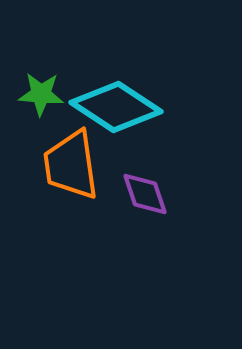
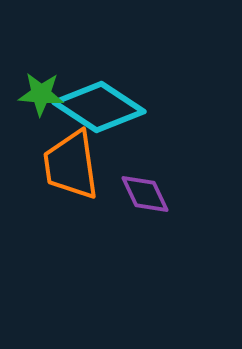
cyan diamond: moved 17 px left
purple diamond: rotated 6 degrees counterclockwise
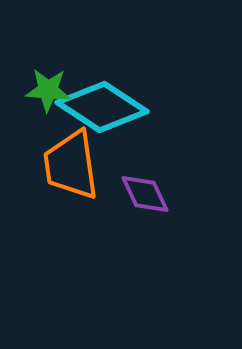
green star: moved 7 px right, 4 px up
cyan diamond: moved 3 px right
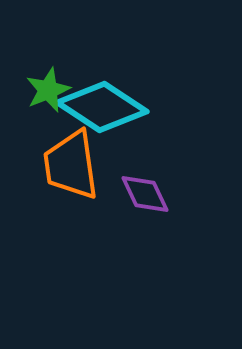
green star: rotated 27 degrees counterclockwise
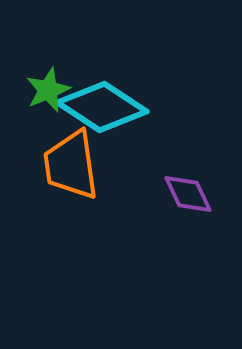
purple diamond: moved 43 px right
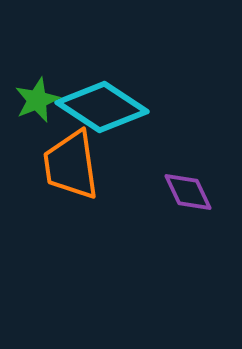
green star: moved 11 px left, 10 px down
purple diamond: moved 2 px up
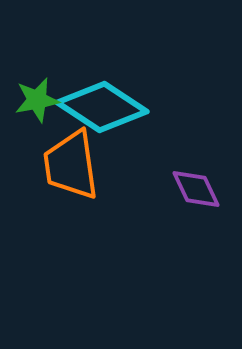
green star: rotated 12 degrees clockwise
purple diamond: moved 8 px right, 3 px up
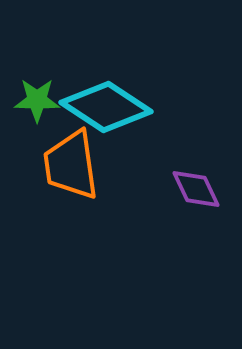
green star: rotated 12 degrees clockwise
cyan diamond: moved 4 px right
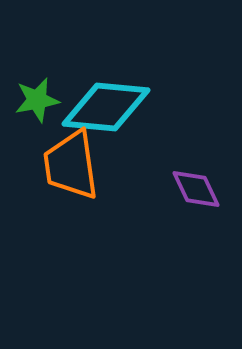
green star: rotated 12 degrees counterclockwise
cyan diamond: rotated 28 degrees counterclockwise
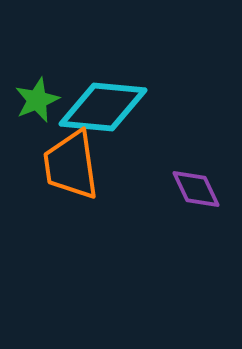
green star: rotated 12 degrees counterclockwise
cyan diamond: moved 3 px left
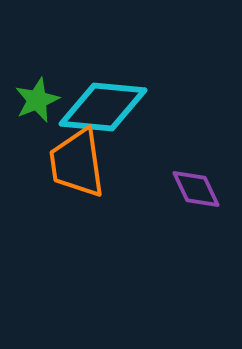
orange trapezoid: moved 6 px right, 2 px up
